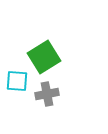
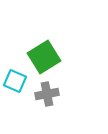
cyan square: moved 2 px left; rotated 20 degrees clockwise
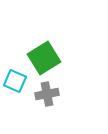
green square: moved 1 px down
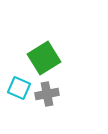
cyan square: moved 4 px right, 7 px down
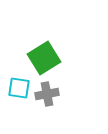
cyan square: rotated 15 degrees counterclockwise
